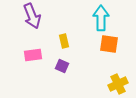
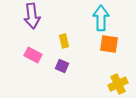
purple arrow: rotated 15 degrees clockwise
pink rectangle: rotated 36 degrees clockwise
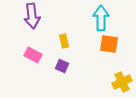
yellow cross: moved 4 px right, 2 px up
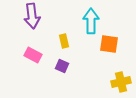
cyan arrow: moved 10 px left, 3 px down
yellow cross: moved 1 px left; rotated 12 degrees clockwise
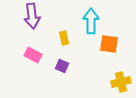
yellow rectangle: moved 3 px up
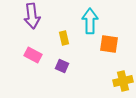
cyan arrow: moved 1 px left
yellow cross: moved 2 px right, 1 px up
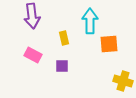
orange square: rotated 12 degrees counterclockwise
purple square: rotated 24 degrees counterclockwise
yellow cross: rotated 30 degrees clockwise
